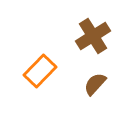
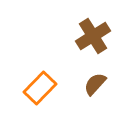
orange rectangle: moved 17 px down
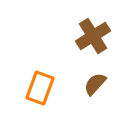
orange rectangle: rotated 24 degrees counterclockwise
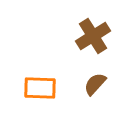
orange rectangle: rotated 72 degrees clockwise
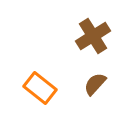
orange rectangle: rotated 36 degrees clockwise
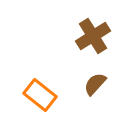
orange rectangle: moved 7 px down
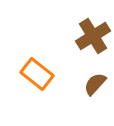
orange rectangle: moved 3 px left, 21 px up
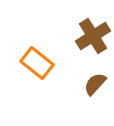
orange rectangle: moved 11 px up
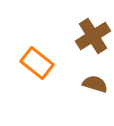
brown semicircle: rotated 65 degrees clockwise
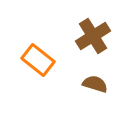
orange rectangle: moved 1 px right, 3 px up
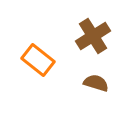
brown semicircle: moved 1 px right, 1 px up
